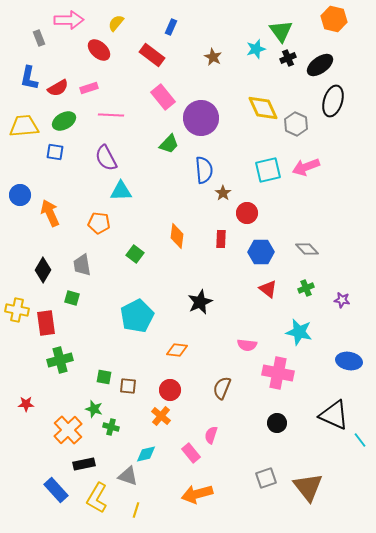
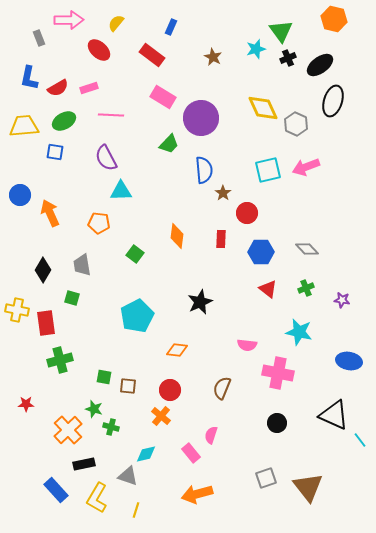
pink rectangle at (163, 97): rotated 20 degrees counterclockwise
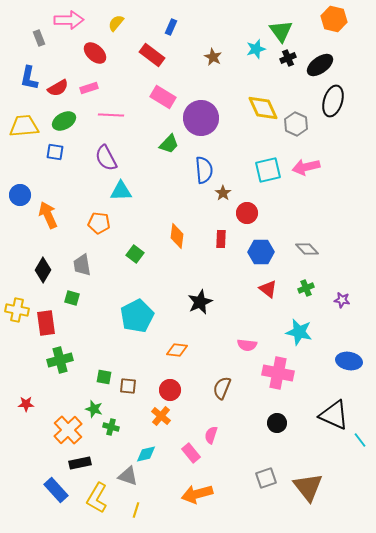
red ellipse at (99, 50): moved 4 px left, 3 px down
pink arrow at (306, 167): rotated 8 degrees clockwise
orange arrow at (50, 213): moved 2 px left, 2 px down
black rectangle at (84, 464): moved 4 px left, 1 px up
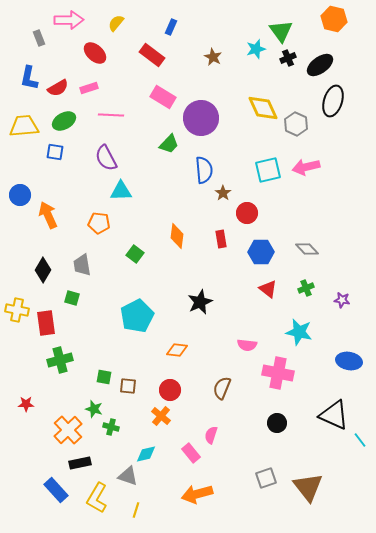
red rectangle at (221, 239): rotated 12 degrees counterclockwise
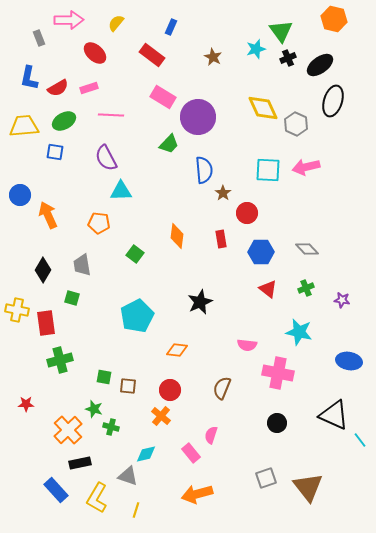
purple circle at (201, 118): moved 3 px left, 1 px up
cyan square at (268, 170): rotated 16 degrees clockwise
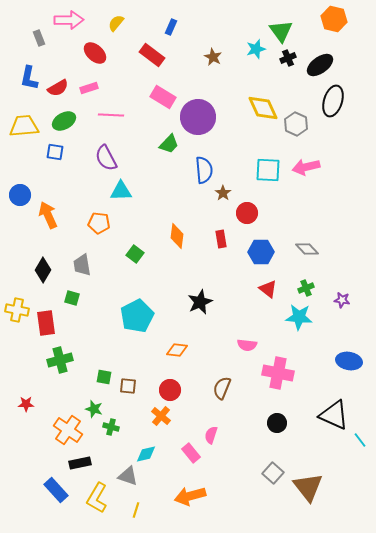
cyan star at (299, 332): moved 15 px up; rotated 8 degrees counterclockwise
orange cross at (68, 430): rotated 12 degrees counterclockwise
gray square at (266, 478): moved 7 px right, 5 px up; rotated 30 degrees counterclockwise
orange arrow at (197, 494): moved 7 px left, 2 px down
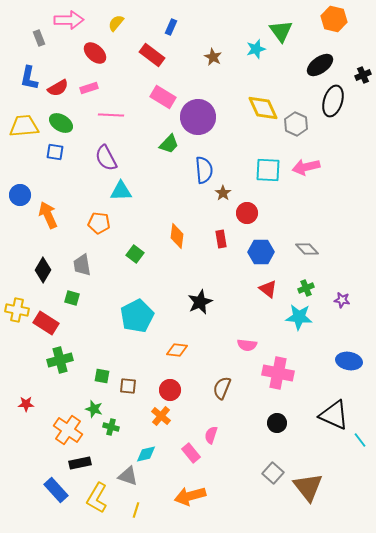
black cross at (288, 58): moved 75 px right, 17 px down
green ellipse at (64, 121): moved 3 px left, 2 px down; rotated 60 degrees clockwise
red rectangle at (46, 323): rotated 50 degrees counterclockwise
green square at (104, 377): moved 2 px left, 1 px up
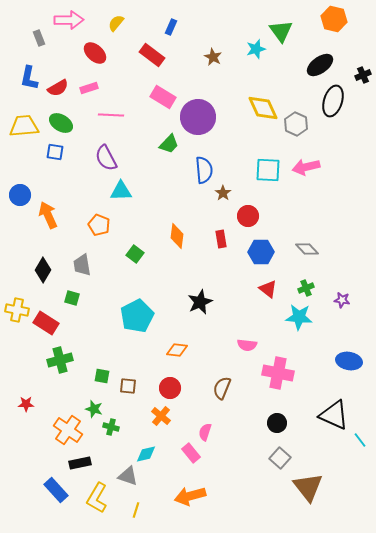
red circle at (247, 213): moved 1 px right, 3 px down
orange pentagon at (99, 223): moved 2 px down; rotated 15 degrees clockwise
red circle at (170, 390): moved 2 px up
pink semicircle at (211, 435): moved 6 px left, 3 px up
gray square at (273, 473): moved 7 px right, 15 px up
